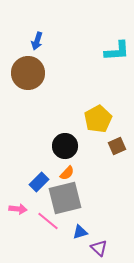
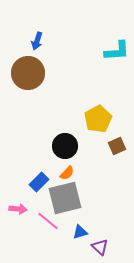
purple triangle: moved 1 px right, 1 px up
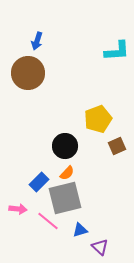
yellow pentagon: rotated 8 degrees clockwise
blue triangle: moved 2 px up
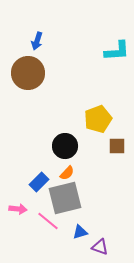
brown square: rotated 24 degrees clockwise
blue triangle: moved 2 px down
purple triangle: rotated 24 degrees counterclockwise
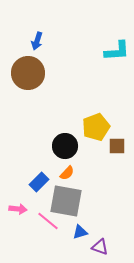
yellow pentagon: moved 2 px left, 8 px down
gray square: moved 1 px right, 3 px down; rotated 24 degrees clockwise
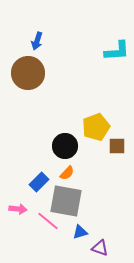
purple triangle: moved 1 px down
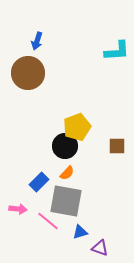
yellow pentagon: moved 19 px left
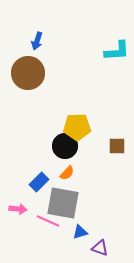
yellow pentagon: rotated 20 degrees clockwise
gray square: moved 3 px left, 2 px down
pink line: rotated 15 degrees counterclockwise
